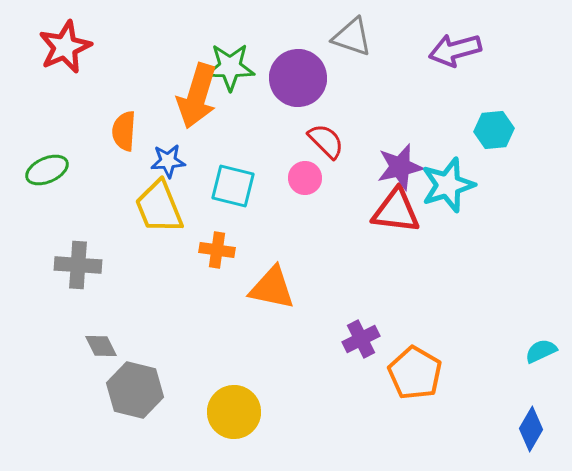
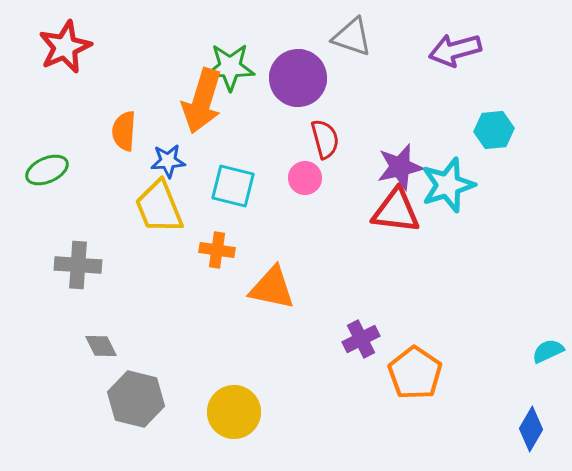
orange arrow: moved 5 px right, 5 px down
red semicircle: moved 1 px left, 2 px up; rotated 30 degrees clockwise
cyan semicircle: moved 7 px right
orange pentagon: rotated 4 degrees clockwise
gray hexagon: moved 1 px right, 9 px down
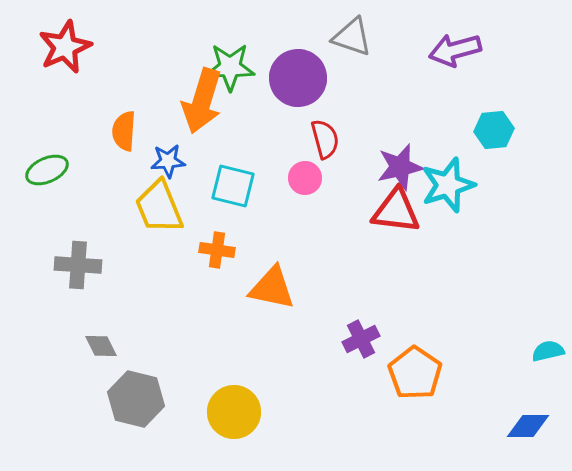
cyan semicircle: rotated 12 degrees clockwise
blue diamond: moved 3 px left, 3 px up; rotated 60 degrees clockwise
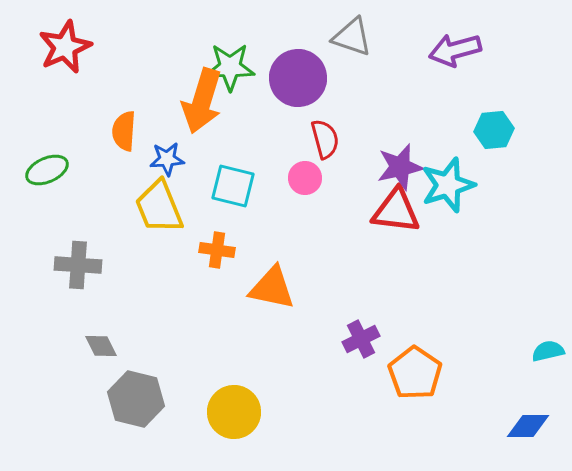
blue star: moved 1 px left, 2 px up
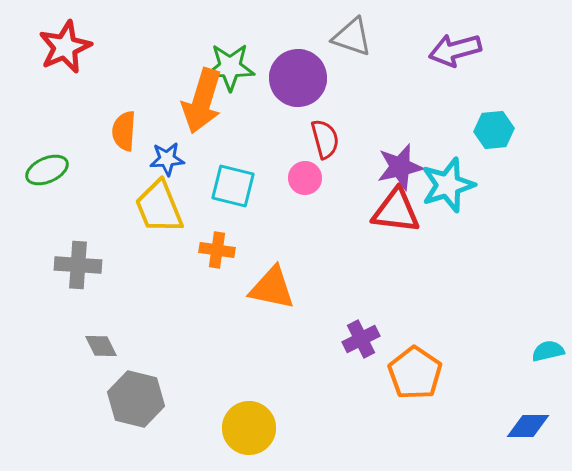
yellow circle: moved 15 px right, 16 px down
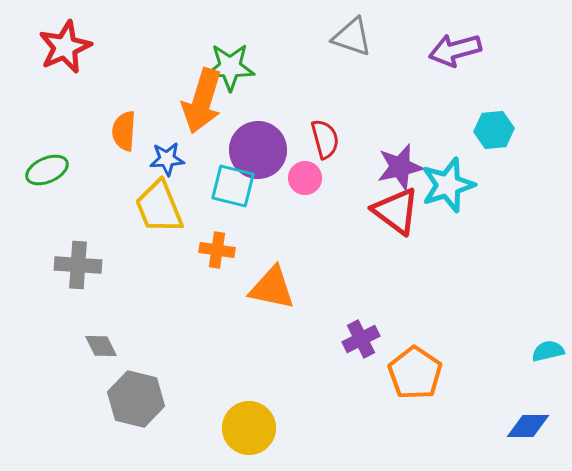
purple circle: moved 40 px left, 72 px down
red triangle: rotated 30 degrees clockwise
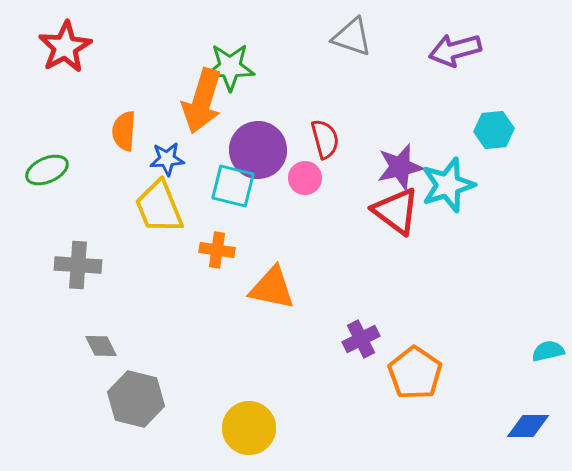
red star: rotated 6 degrees counterclockwise
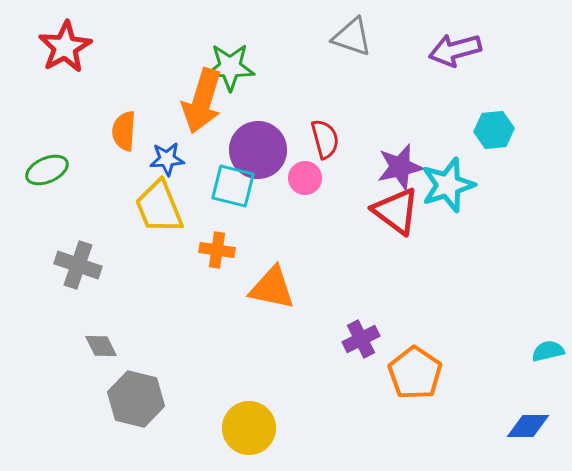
gray cross: rotated 15 degrees clockwise
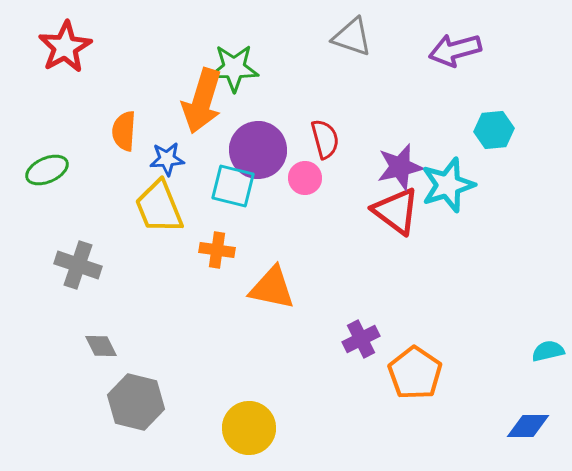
green star: moved 4 px right, 1 px down
gray hexagon: moved 3 px down
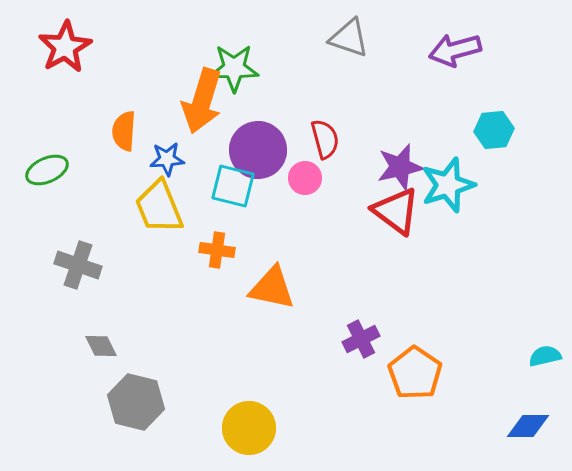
gray triangle: moved 3 px left, 1 px down
cyan semicircle: moved 3 px left, 5 px down
